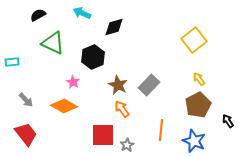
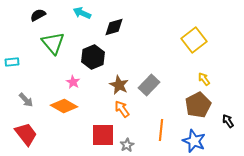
green triangle: rotated 25 degrees clockwise
yellow arrow: moved 5 px right
brown star: moved 1 px right
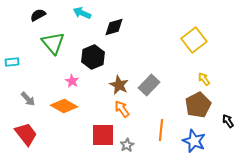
pink star: moved 1 px left, 1 px up
gray arrow: moved 2 px right, 1 px up
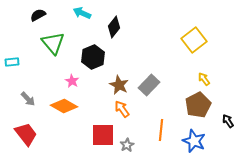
black diamond: rotated 35 degrees counterclockwise
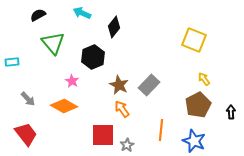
yellow square: rotated 30 degrees counterclockwise
black arrow: moved 3 px right, 9 px up; rotated 32 degrees clockwise
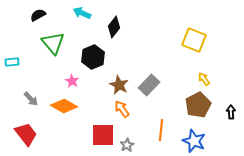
gray arrow: moved 3 px right
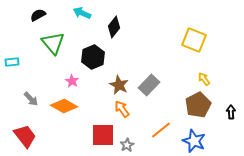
orange line: rotated 45 degrees clockwise
red trapezoid: moved 1 px left, 2 px down
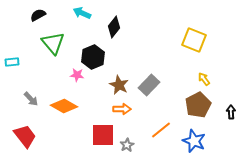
pink star: moved 5 px right, 6 px up; rotated 24 degrees counterclockwise
orange arrow: rotated 126 degrees clockwise
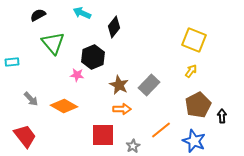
yellow arrow: moved 13 px left, 8 px up; rotated 72 degrees clockwise
black arrow: moved 9 px left, 4 px down
gray star: moved 6 px right, 1 px down
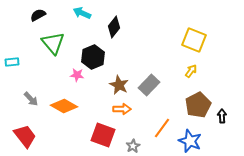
orange line: moved 1 px right, 2 px up; rotated 15 degrees counterclockwise
red square: rotated 20 degrees clockwise
blue star: moved 4 px left
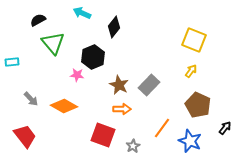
black semicircle: moved 5 px down
brown pentagon: rotated 20 degrees counterclockwise
black arrow: moved 3 px right, 12 px down; rotated 40 degrees clockwise
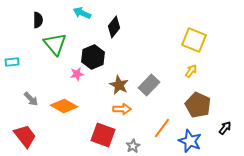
black semicircle: rotated 119 degrees clockwise
green triangle: moved 2 px right, 1 px down
pink star: moved 1 px up; rotated 16 degrees counterclockwise
